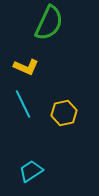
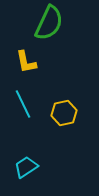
yellow L-shape: moved 5 px up; rotated 55 degrees clockwise
cyan trapezoid: moved 5 px left, 4 px up
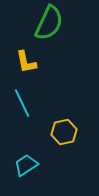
cyan line: moved 1 px left, 1 px up
yellow hexagon: moved 19 px down
cyan trapezoid: moved 2 px up
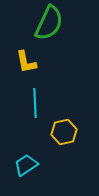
cyan line: moved 13 px right; rotated 24 degrees clockwise
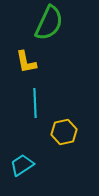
cyan trapezoid: moved 4 px left
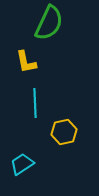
cyan trapezoid: moved 1 px up
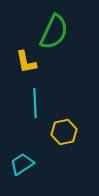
green semicircle: moved 5 px right, 9 px down
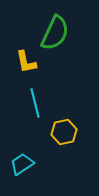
green semicircle: moved 1 px right, 1 px down
cyan line: rotated 12 degrees counterclockwise
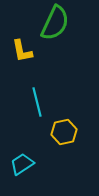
green semicircle: moved 10 px up
yellow L-shape: moved 4 px left, 11 px up
cyan line: moved 2 px right, 1 px up
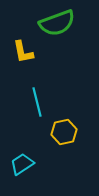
green semicircle: moved 2 px right; rotated 45 degrees clockwise
yellow L-shape: moved 1 px right, 1 px down
